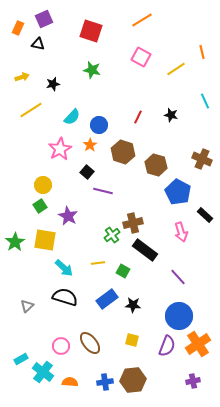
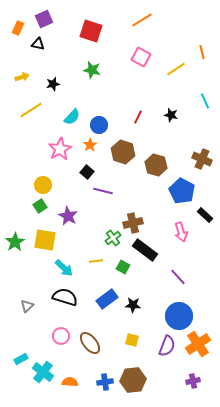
blue pentagon at (178, 192): moved 4 px right, 1 px up
green cross at (112, 235): moved 1 px right, 3 px down
yellow line at (98, 263): moved 2 px left, 2 px up
green square at (123, 271): moved 4 px up
pink circle at (61, 346): moved 10 px up
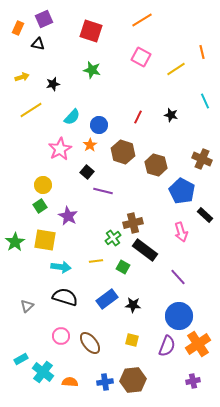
cyan arrow at (64, 268): moved 3 px left, 1 px up; rotated 36 degrees counterclockwise
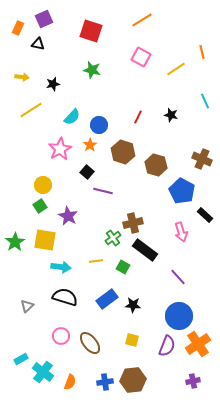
yellow arrow at (22, 77): rotated 24 degrees clockwise
orange semicircle at (70, 382): rotated 105 degrees clockwise
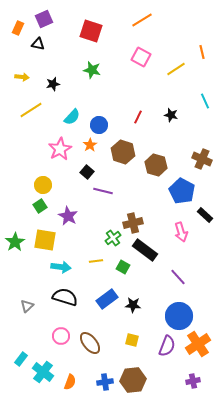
cyan rectangle at (21, 359): rotated 24 degrees counterclockwise
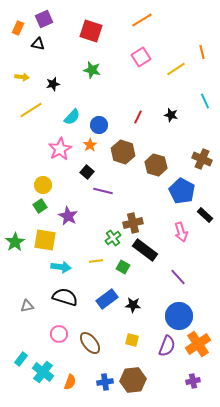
pink square at (141, 57): rotated 30 degrees clockwise
gray triangle at (27, 306): rotated 32 degrees clockwise
pink circle at (61, 336): moved 2 px left, 2 px up
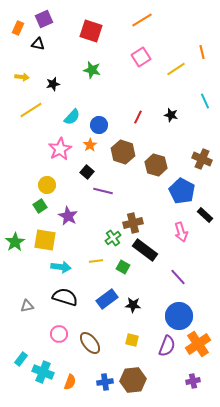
yellow circle at (43, 185): moved 4 px right
cyan cross at (43, 372): rotated 15 degrees counterclockwise
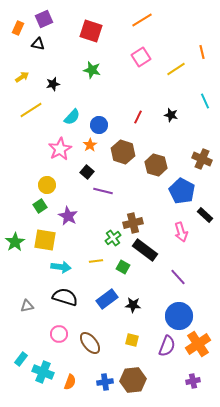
yellow arrow at (22, 77): rotated 40 degrees counterclockwise
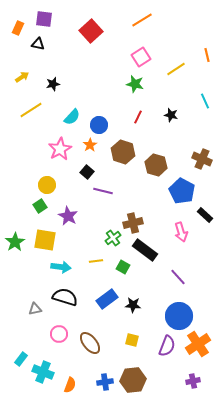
purple square at (44, 19): rotated 30 degrees clockwise
red square at (91, 31): rotated 30 degrees clockwise
orange line at (202, 52): moved 5 px right, 3 px down
green star at (92, 70): moved 43 px right, 14 px down
gray triangle at (27, 306): moved 8 px right, 3 px down
orange semicircle at (70, 382): moved 3 px down
